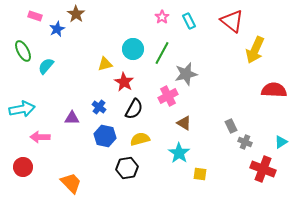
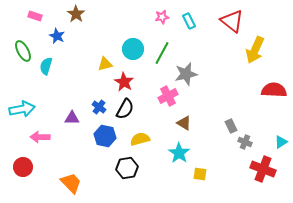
pink star: rotated 24 degrees clockwise
blue star: moved 7 px down; rotated 21 degrees counterclockwise
cyan semicircle: rotated 24 degrees counterclockwise
black semicircle: moved 9 px left
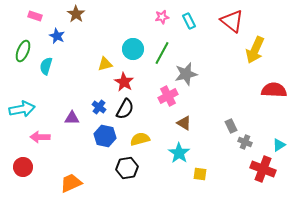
green ellipse: rotated 50 degrees clockwise
cyan triangle: moved 2 px left, 3 px down
orange trapezoid: rotated 70 degrees counterclockwise
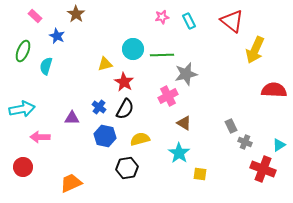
pink rectangle: rotated 24 degrees clockwise
green line: moved 2 px down; rotated 60 degrees clockwise
